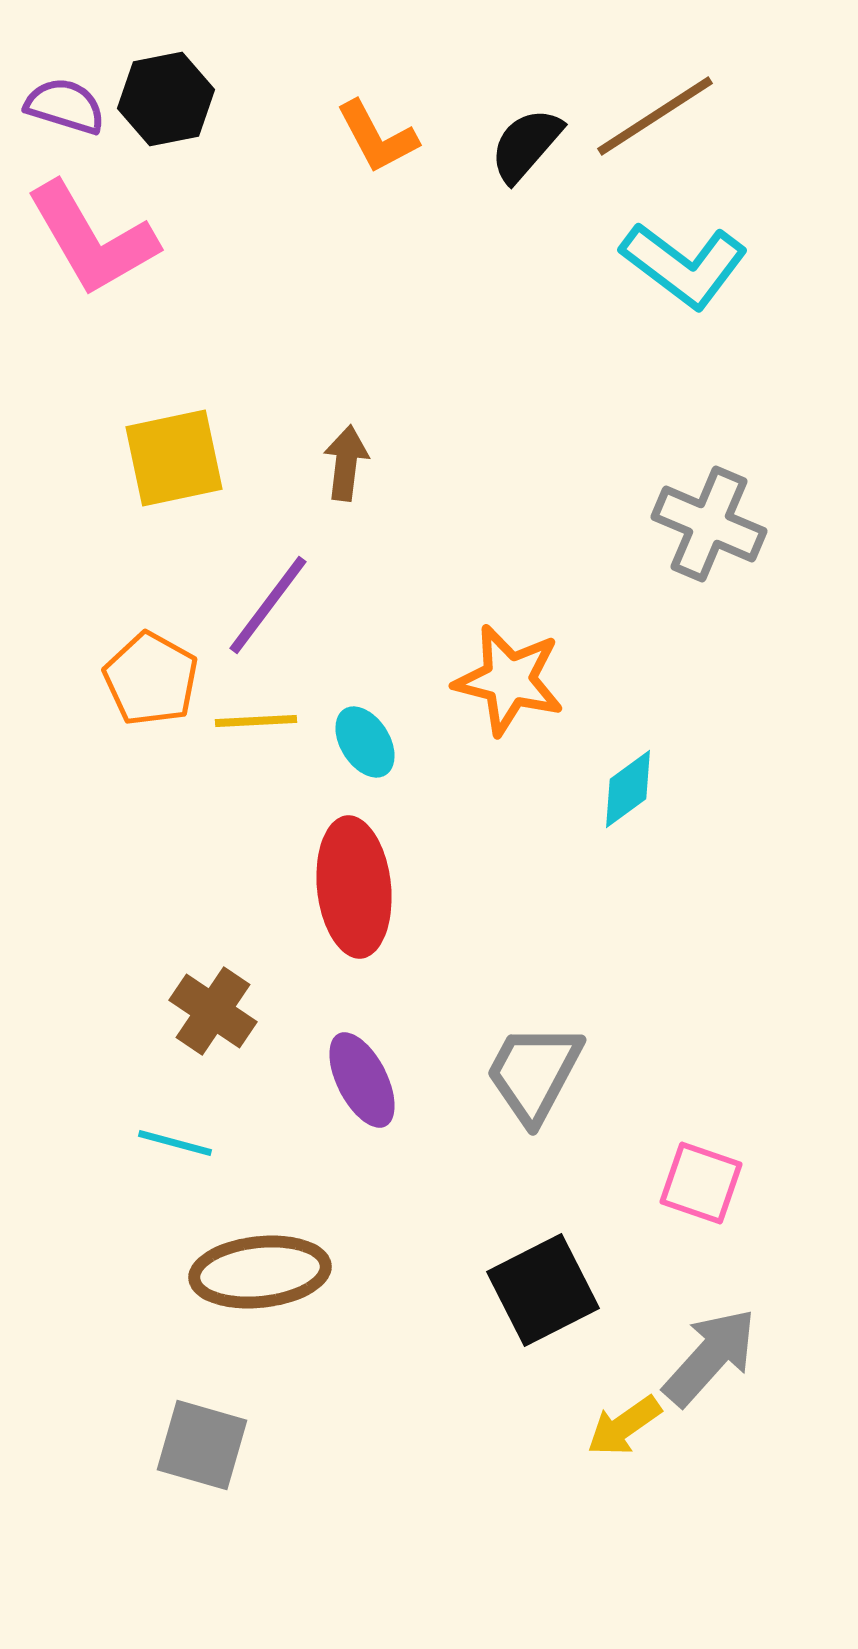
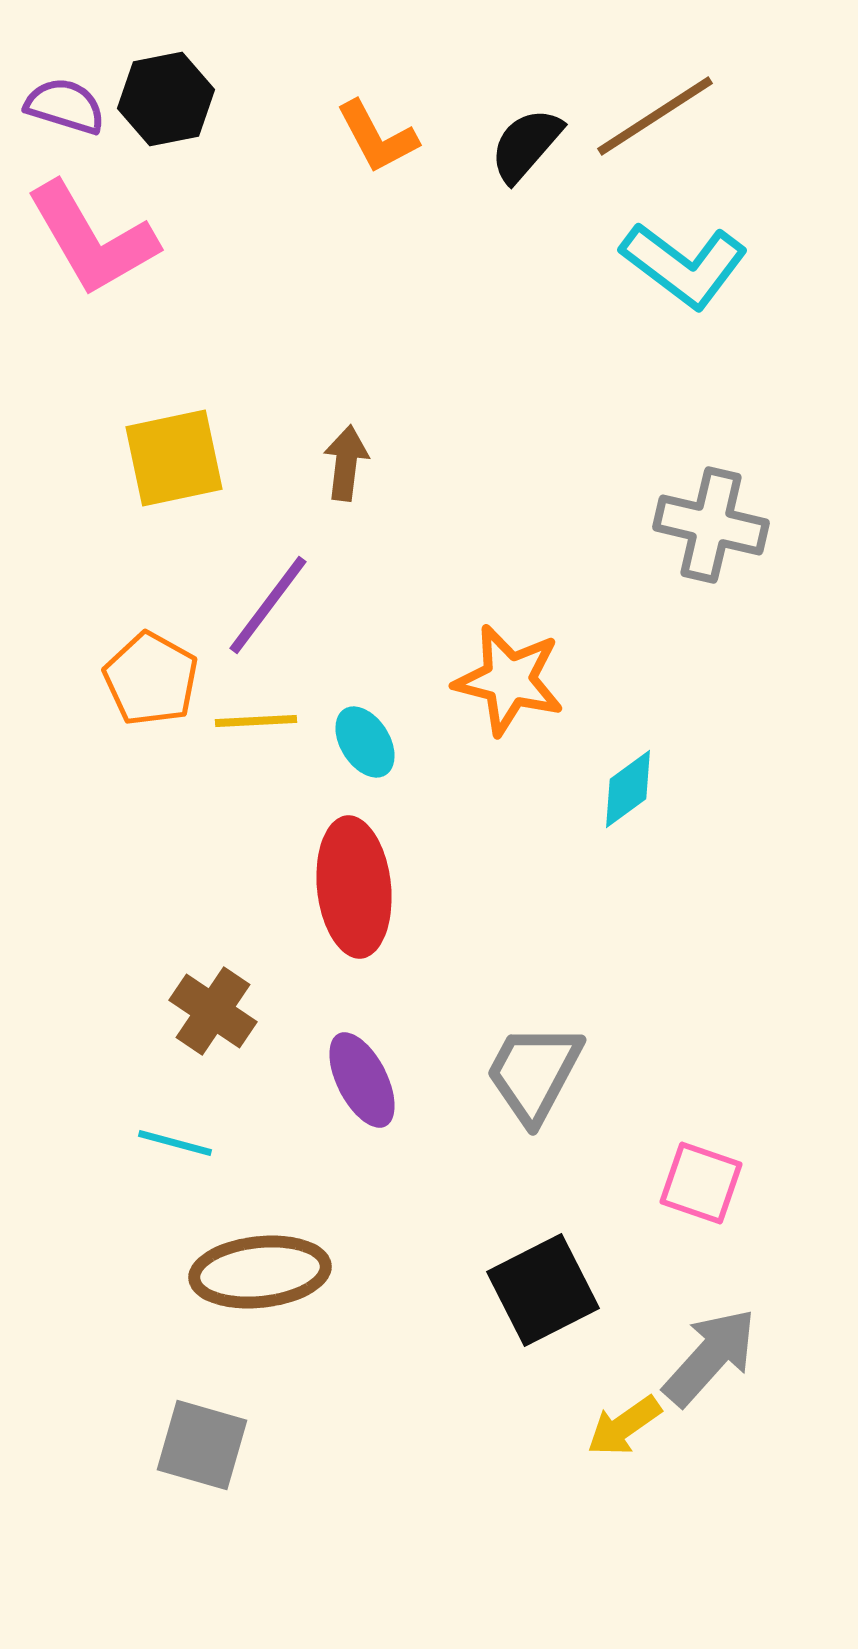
gray cross: moved 2 px right, 1 px down; rotated 10 degrees counterclockwise
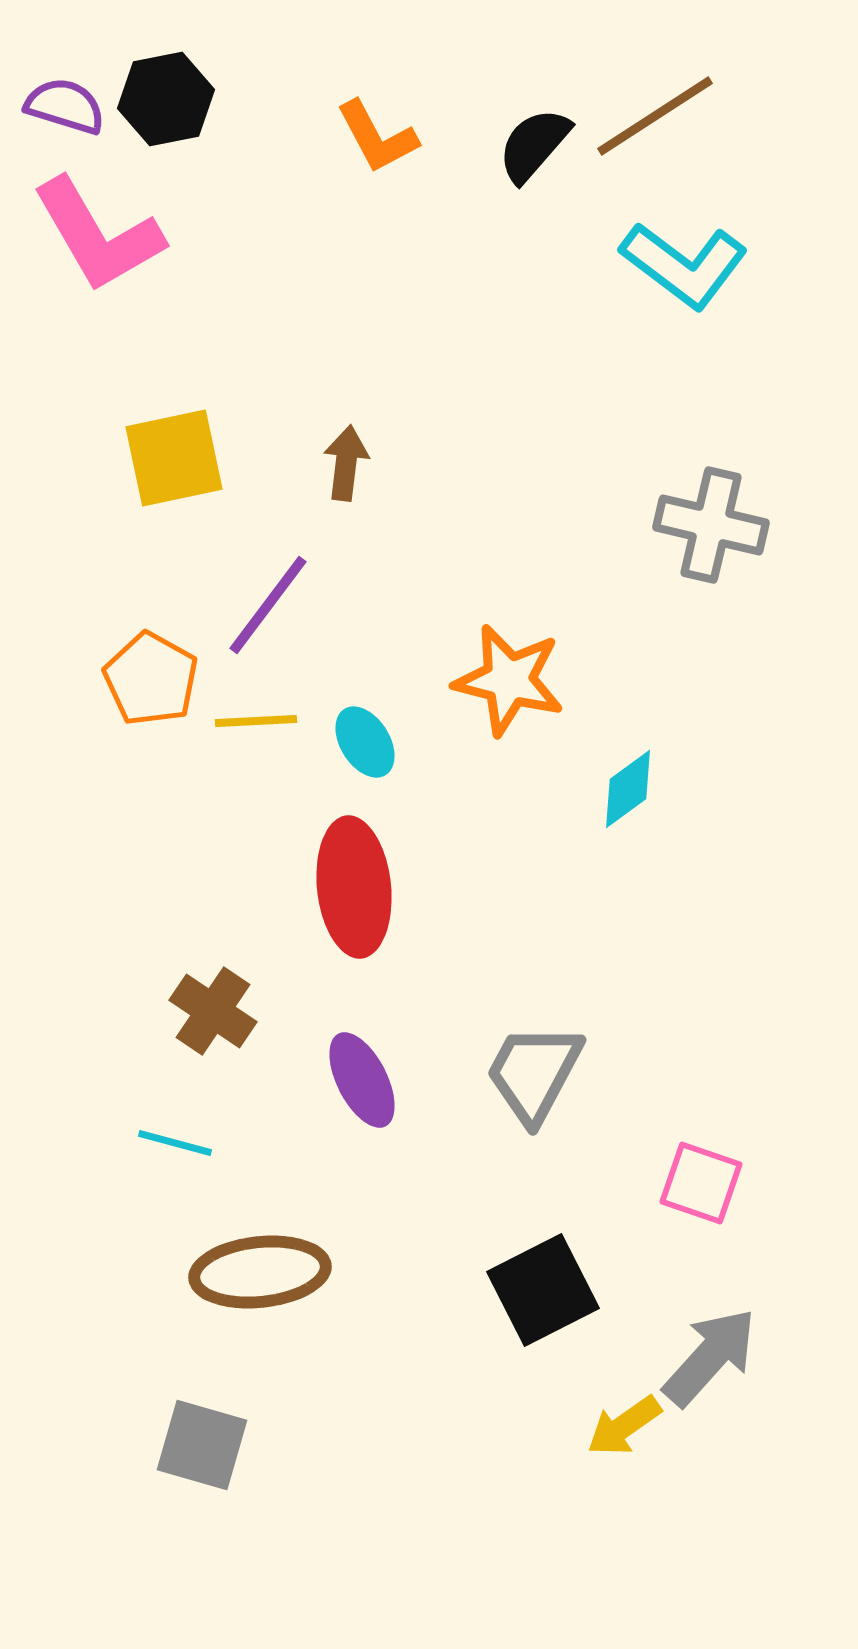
black semicircle: moved 8 px right
pink L-shape: moved 6 px right, 4 px up
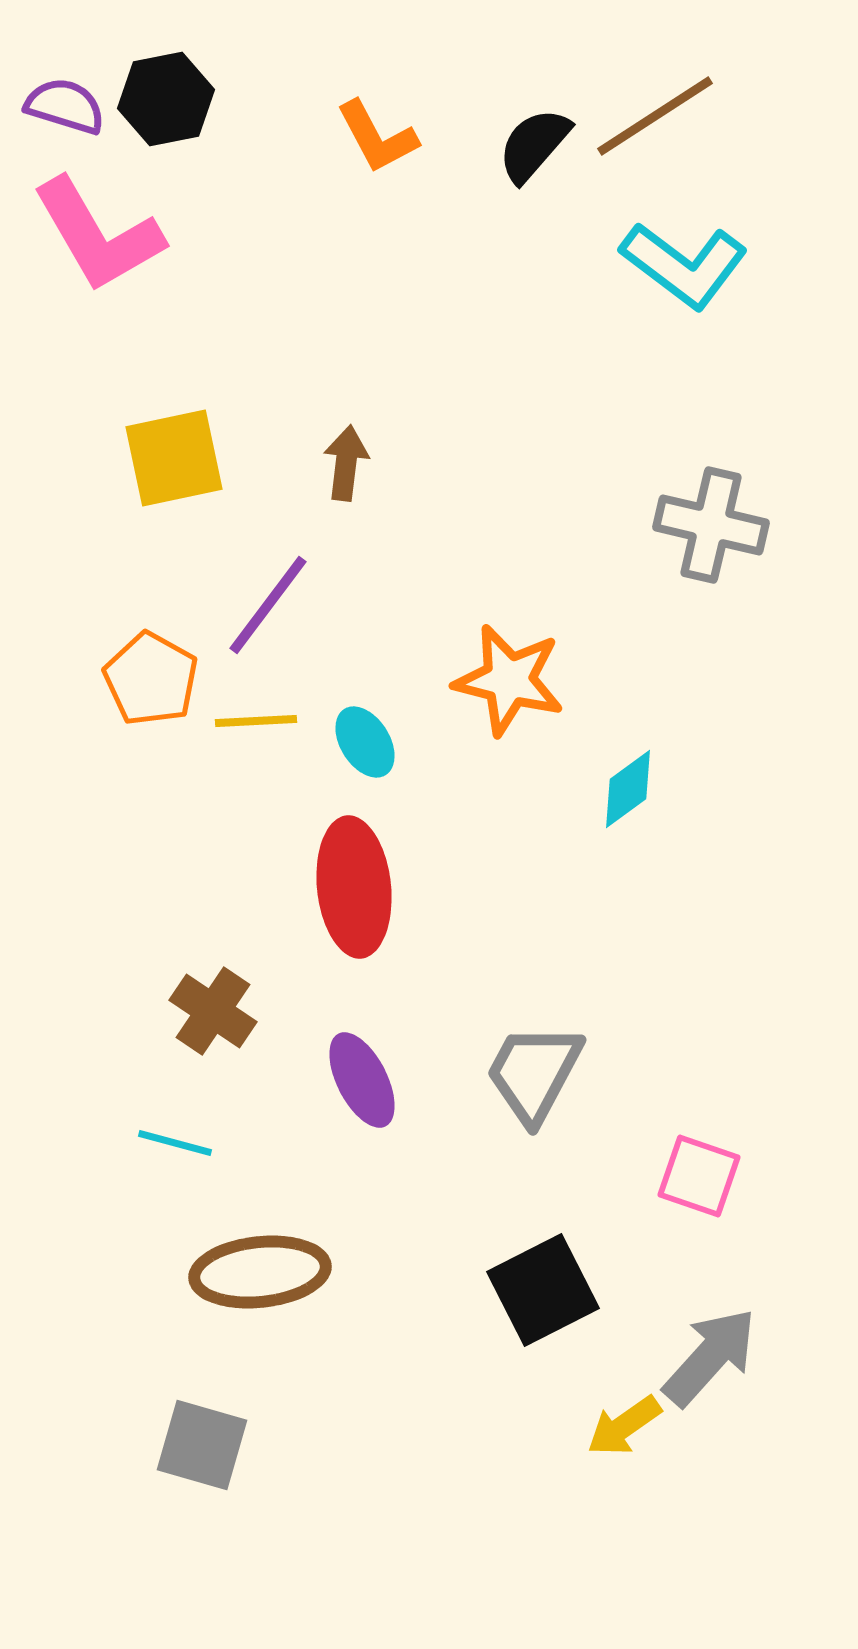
pink square: moved 2 px left, 7 px up
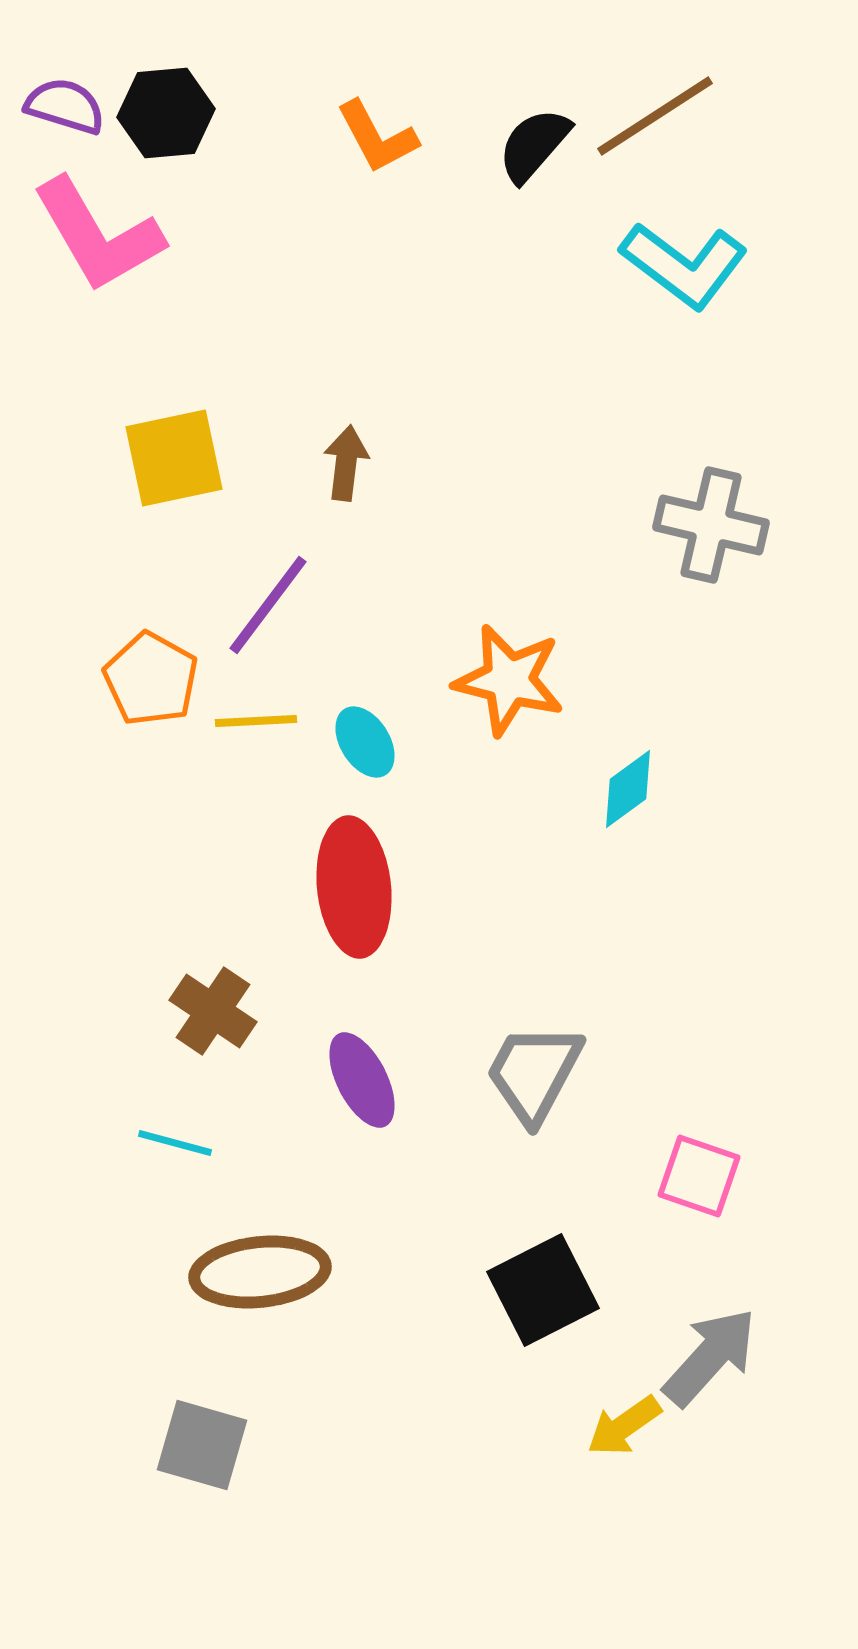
black hexagon: moved 14 px down; rotated 6 degrees clockwise
